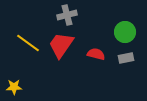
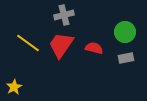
gray cross: moved 3 px left
red semicircle: moved 2 px left, 6 px up
yellow star: rotated 28 degrees counterclockwise
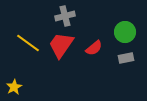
gray cross: moved 1 px right, 1 px down
red semicircle: rotated 126 degrees clockwise
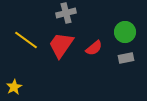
gray cross: moved 1 px right, 3 px up
yellow line: moved 2 px left, 3 px up
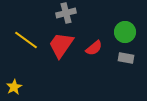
gray rectangle: rotated 21 degrees clockwise
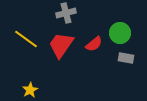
green circle: moved 5 px left, 1 px down
yellow line: moved 1 px up
red semicircle: moved 4 px up
yellow star: moved 16 px right, 3 px down
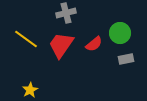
gray rectangle: moved 1 px down; rotated 21 degrees counterclockwise
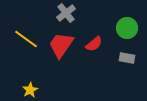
gray cross: rotated 24 degrees counterclockwise
green circle: moved 7 px right, 5 px up
gray rectangle: moved 1 px right, 1 px up; rotated 21 degrees clockwise
